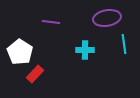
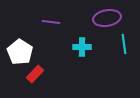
cyan cross: moved 3 px left, 3 px up
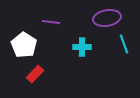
cyan line: rotated 12 degrees counterclockwise
white pentagon: moved 4 px right, 7 px up
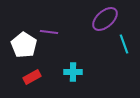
purple ellipse: moved 2 px left, 1 px down; rotated 32 degrees counterclockwise
purple line: moved 2 px left, 10 px down
cyan cross: moved 9 px left, 25 px down
red rectangle: moved 3 px left, 3 px down; rotated 18 degrees clockwise
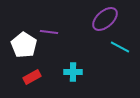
cyan line: moved 4 px left, 3 px down; rotated 42 degrees counterclockwise
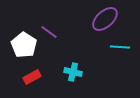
purple line: rotated 30 degrees clockwise
cyan line: rotated 24 degrees counterclockwise
cyan cross: rotated 12 degrees clockwise
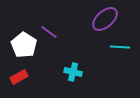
red rectangle: moved 13 px left
